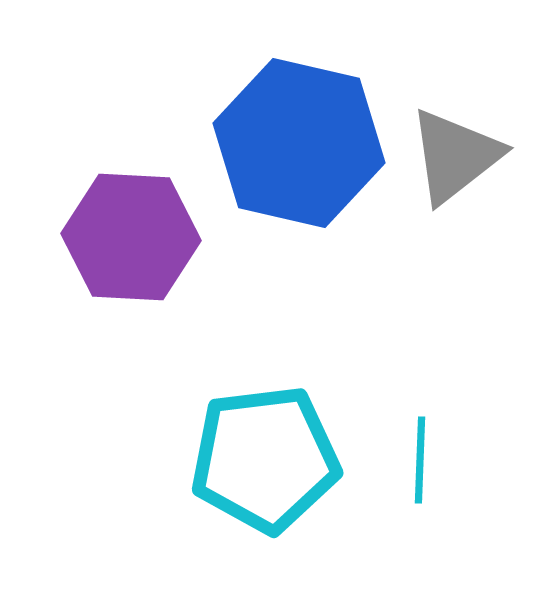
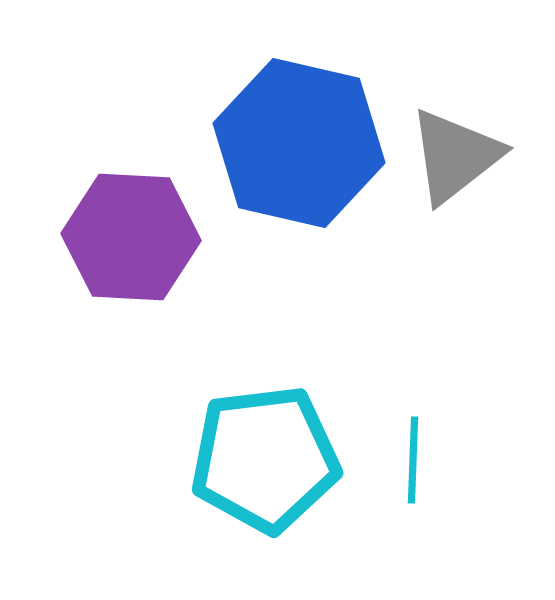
cyan line: moved 7 px left
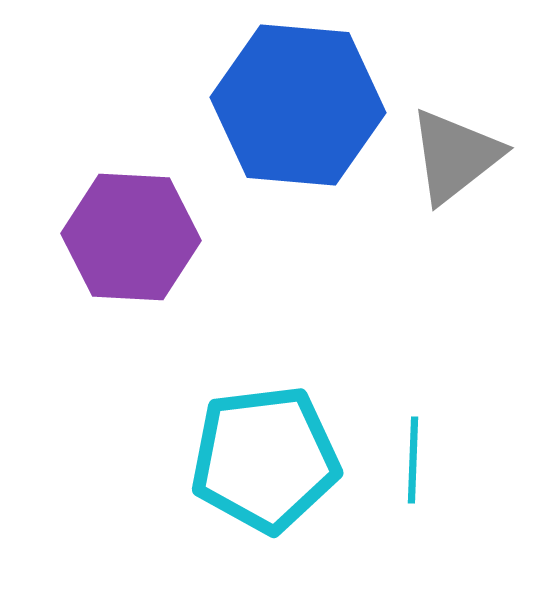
blue hexagon: moved 1 px left, 38 px up; rotated 8 degrees counterclockwise
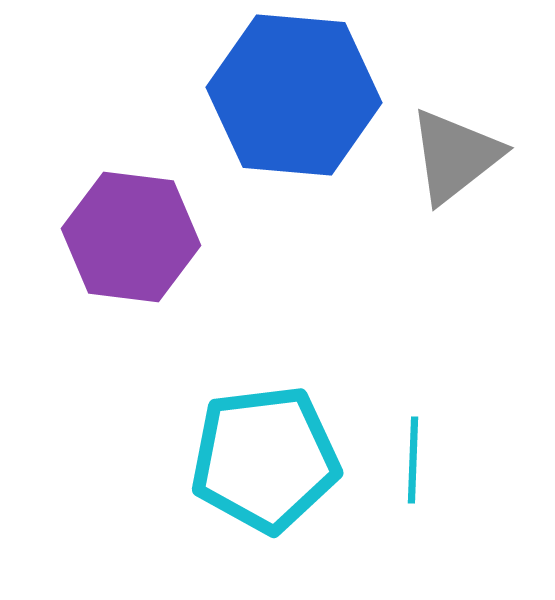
blue hexagon: moved 4 px left, 10 px up
purple hexagon: rotated 4 degrees clockwise
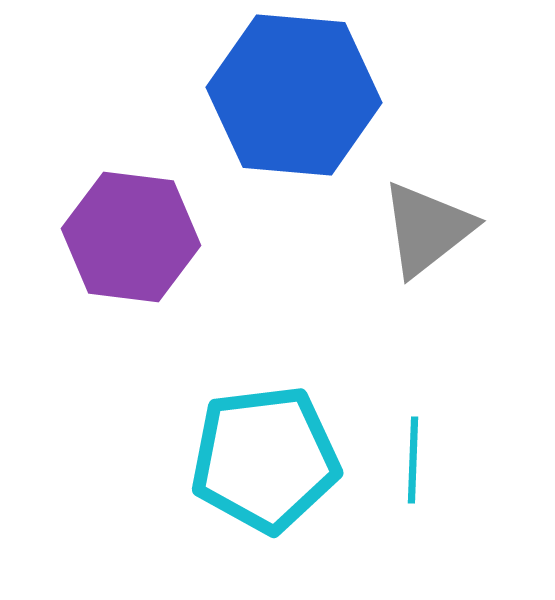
gray triangle: moved 28 px left, 73 px down
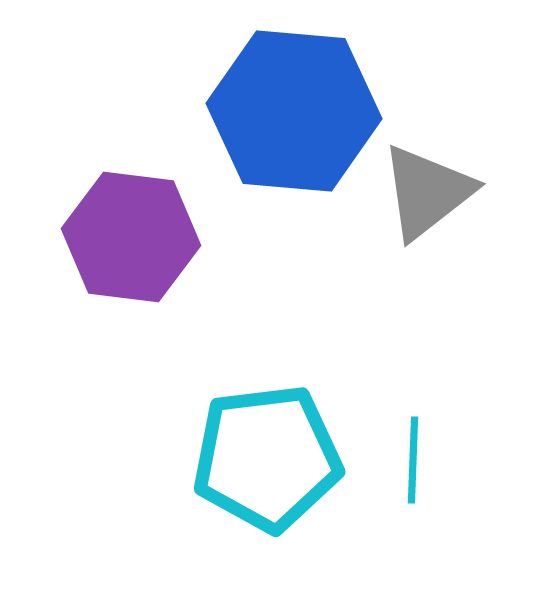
blue hexagon: moved 16 px down
gray triangle: moved 37 px up
cyan pentagon: moved 2 px right, 1 px up
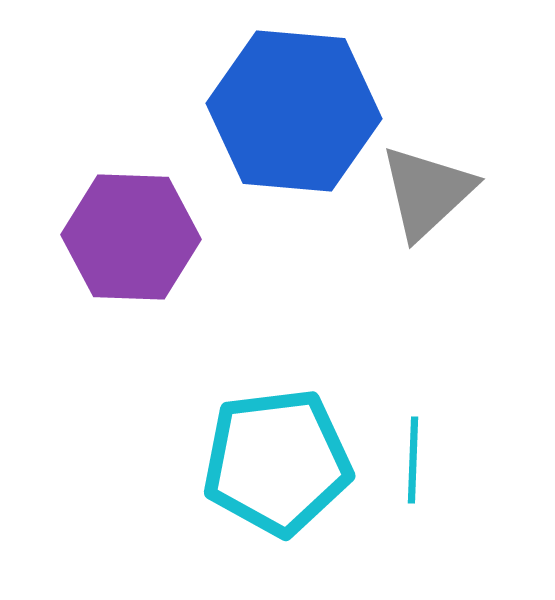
gray triangle: rotated 5 degrees counterclockwise
purple hexagon: rotated 5 degrees counterclockwise
cyan pentagon: moved 10 px right, 4 px down
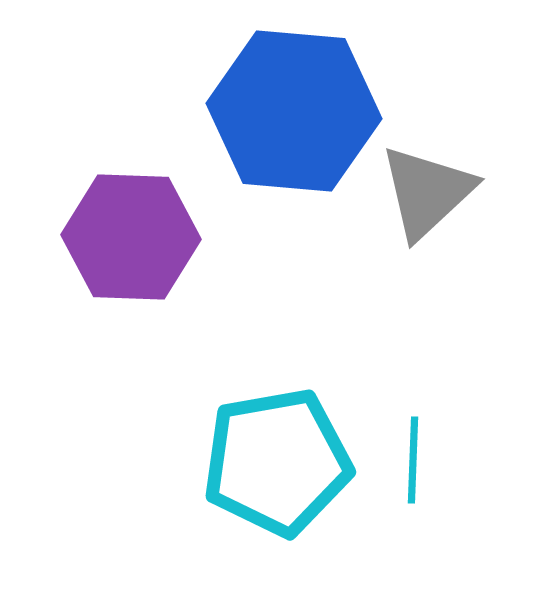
cyan pentagon: rotated 3 degrees counterclockwise
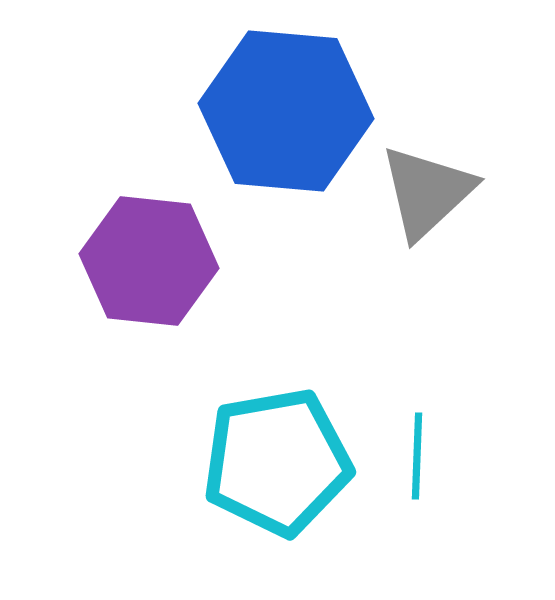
blue hexagon: moved 8 px left
purple hexagon: moved 18 px right, 24 px down; rotated 4 degrees clockwise
cyan line: moved 4 px right, 4 px up
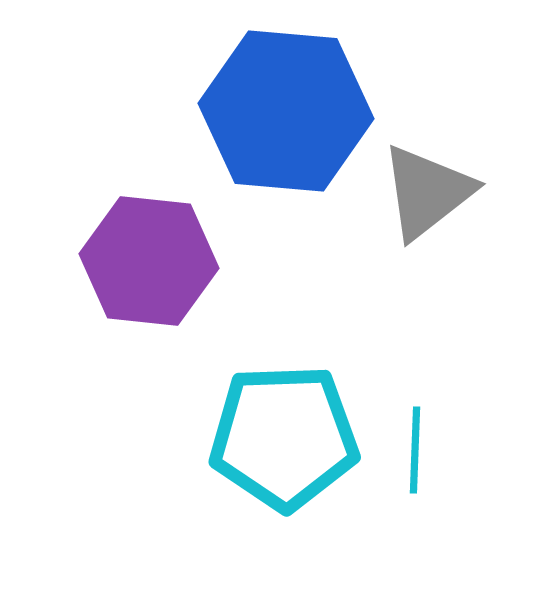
gray triangle: rotated 5 degrees clockwise
cyan line: moved 2 px left, 6 px up
cyan pentagon: moved 7 px right, 25 px up; rotated 8 degrees clockwise
